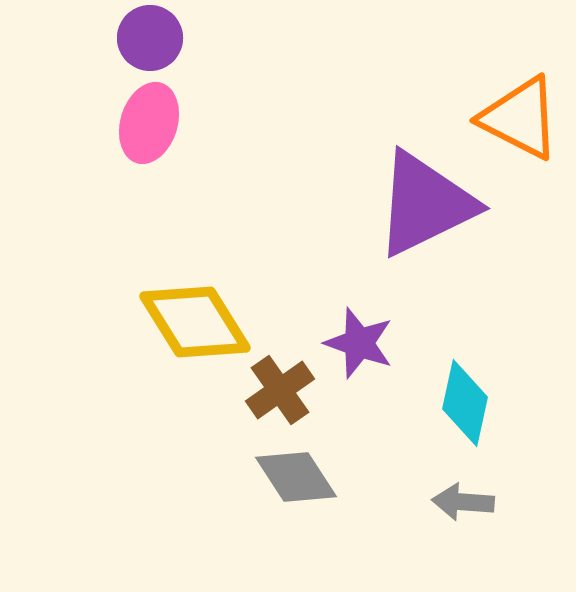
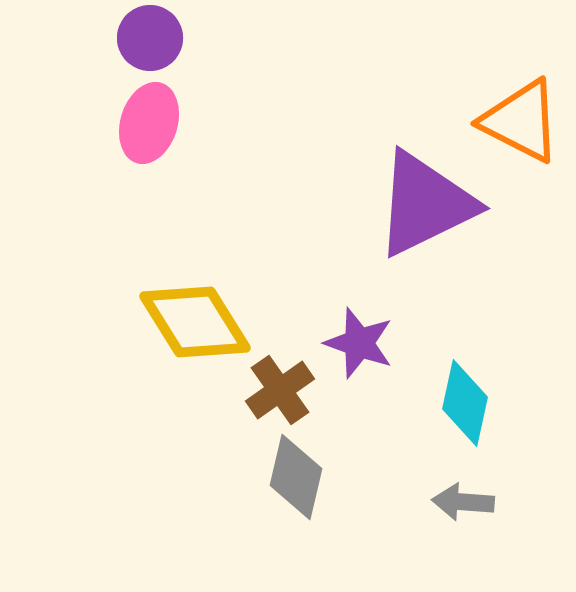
orange triangle: moved 1 px right, 3 px down
gray diamond: rotated 46 degrees clockwise
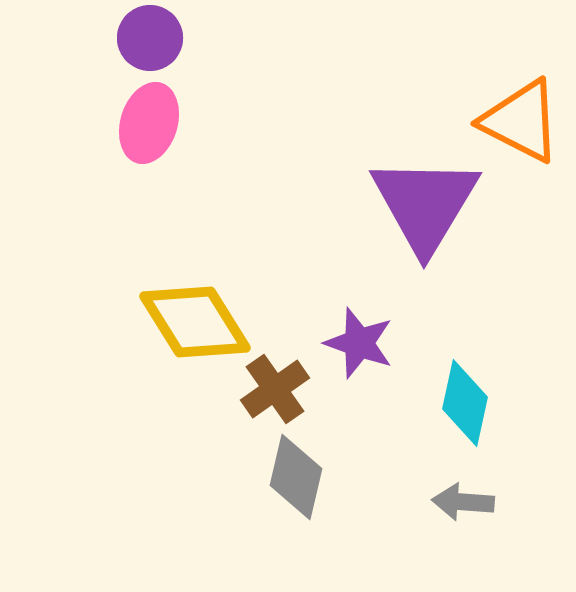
purple triangle: rotated 33 degrees counterclockwise
brown cross: moved 5 px left, 1 px up
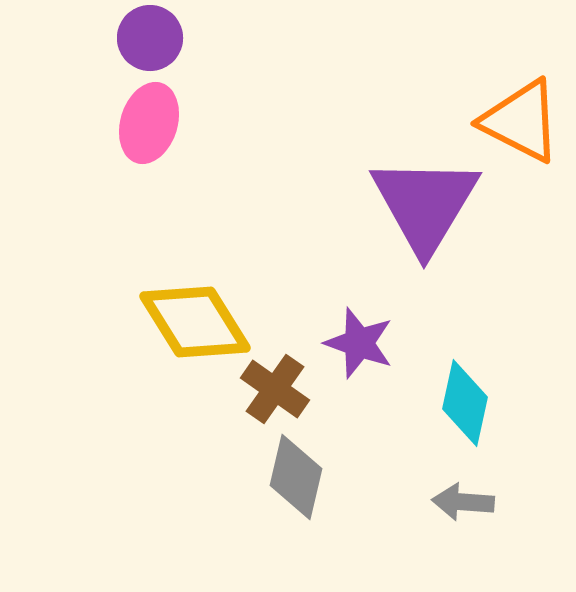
brown cross: rotated 20 degrees counterclockwise
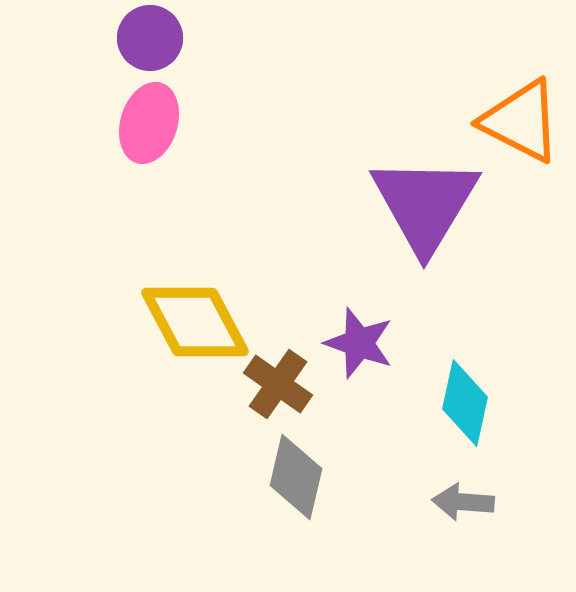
yellow diamond: rotated 4 degrees clockwise
brown cross: moved 3 px right, 5 px up
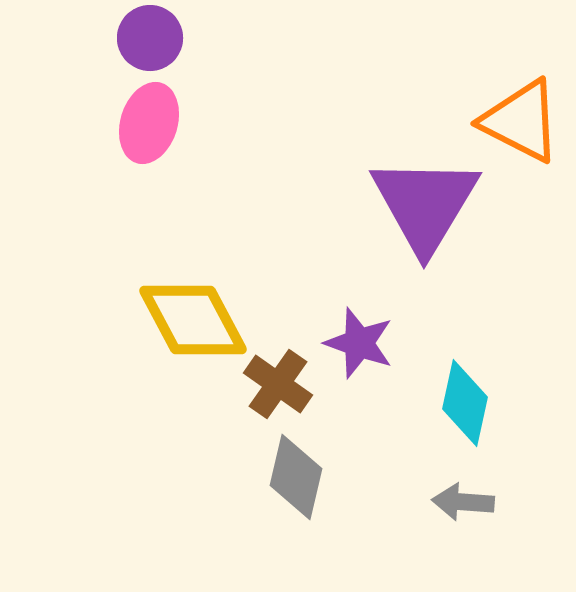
yellow diamond: moved 2 px left, 2 px up
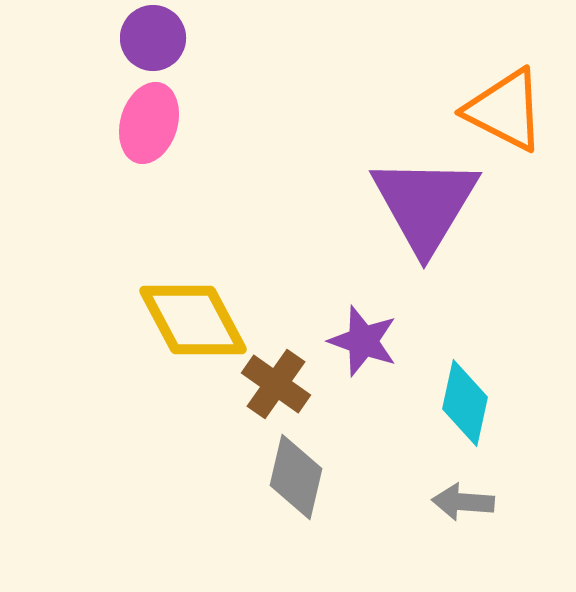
purple circle: moved 3 px right
orange triangle: moved 16 px left, 11 px up
purple star: moved 4 px right, 2 px up
brown cross: moved 2 px left
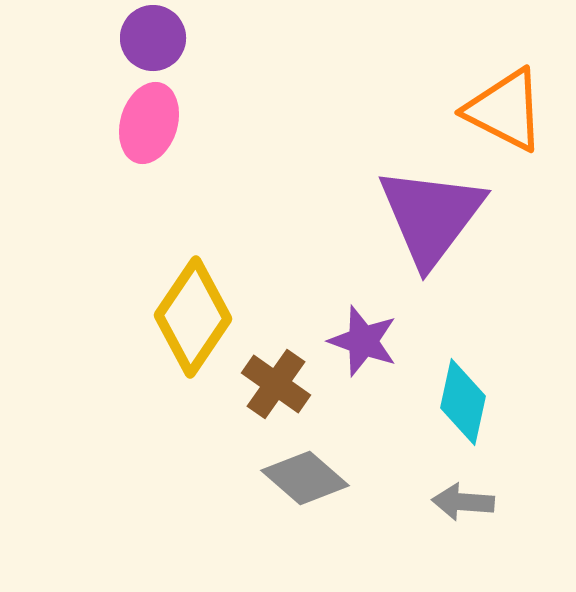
purple triangle: moved 6 px right, 12 px down; rotated 6 degrees clockwise
yellow diamond: moved 3 px up; rotated 62 degrees clockwise
cyan diamond: moved 2 px left, 1 px up
gray diamond: moved 9 px right, 1 px down; rotated 62 degrees counterclockwise
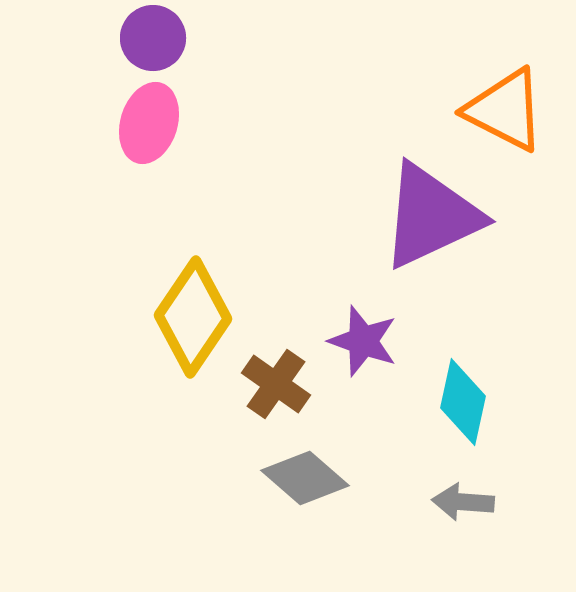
purple triangle: rotated 28 degrees clockwise
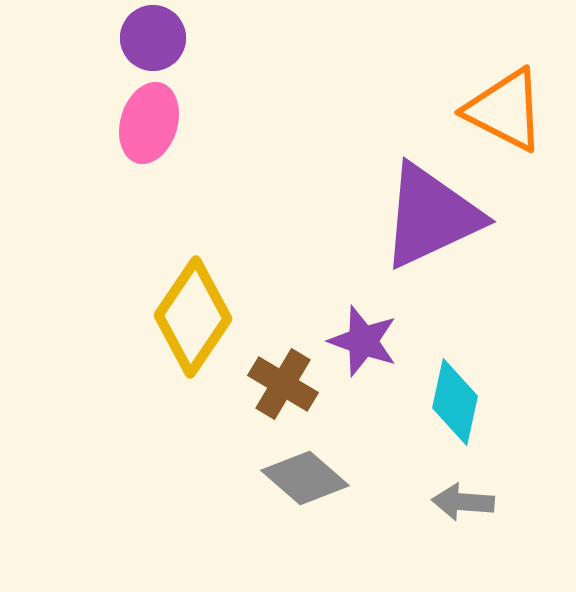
brown cross: moved 7 px right; rotated 4 degrees counterclockwise
cyan diamond: moved 8 px left
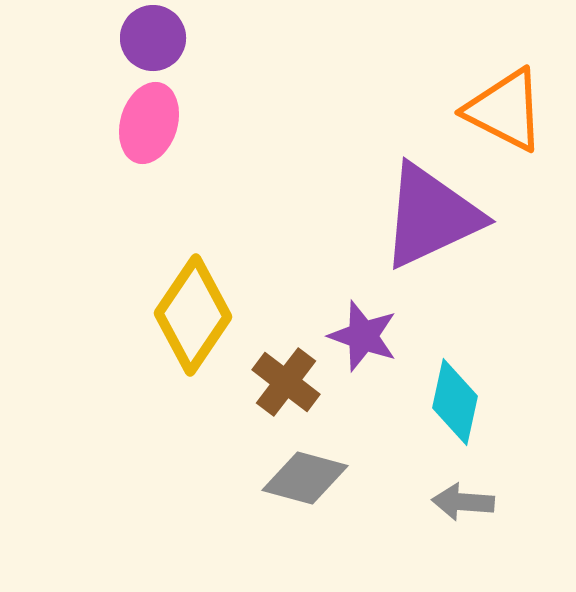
yellow diamond: moved 2 px up
purple star: moved 5 px up
brown cross: moved 3 px right, 2 px up; rotated 6 degrees clockwise
gray diamond: rotated 26 degrees counterclockwise
